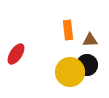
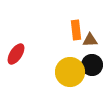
orange rectangle: moved 8 px right
black circle: moved 5 px right
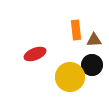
brown triangle: moved 4 px right
red ellipse: moved 19 px right; rotated 35 degrees clockwise
yellow circle: moved 5 px down
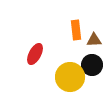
red ellipse: rotated 40 degrees counterclockwise
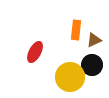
orange rectangle: rotated 12 degrees clockwise
brown triangle: rotated 21 degrees counterclockwise
red ellipse: moved 2 px up
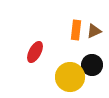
brown triangle: moved 9 px up
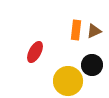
yellow circle: moved 2 px left, 4 px down
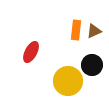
red ellipse: moved 4 px left
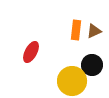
yellow circle: moved 4 px right
